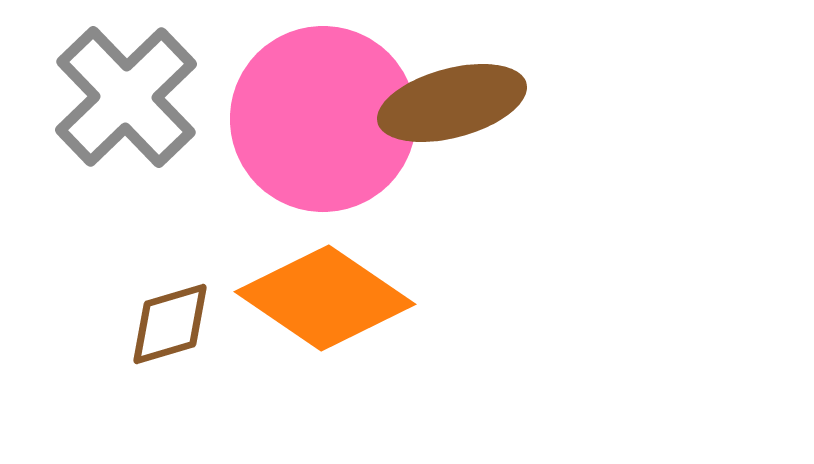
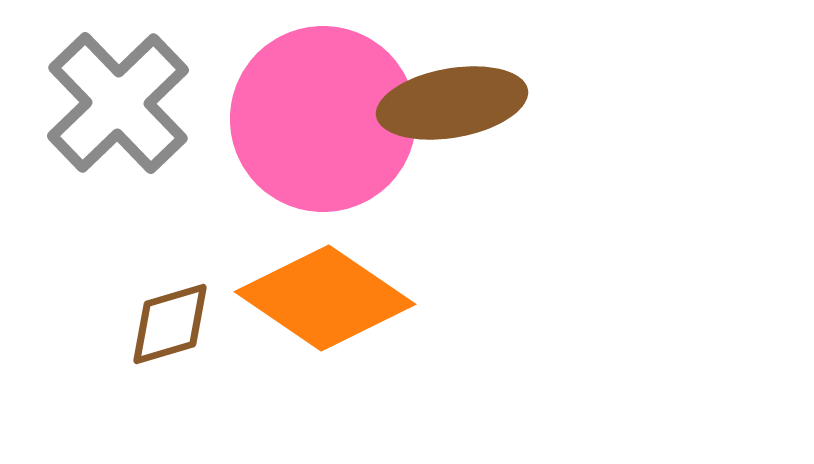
gray cross: moved 8 px left, 6 px down
brown ellipse: rotated 5 degrees clockwise
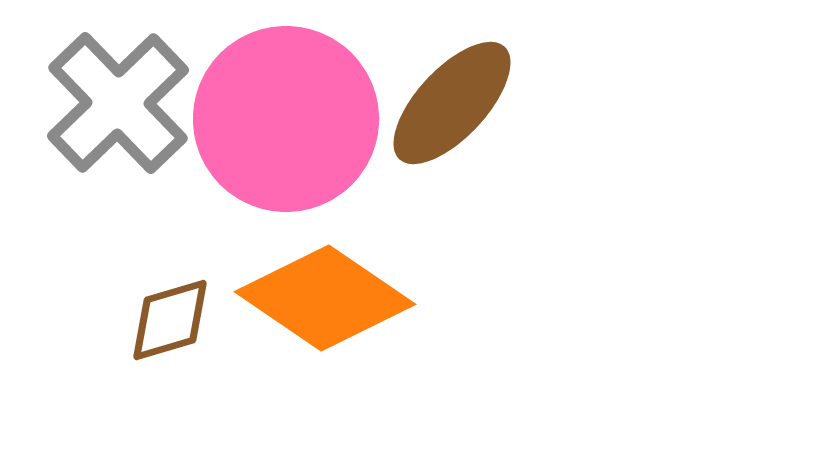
brown ellipse: rotated 37 degrees counterclockwise
pink circle: moved 37 px left
brown diamond: moved 4 px up
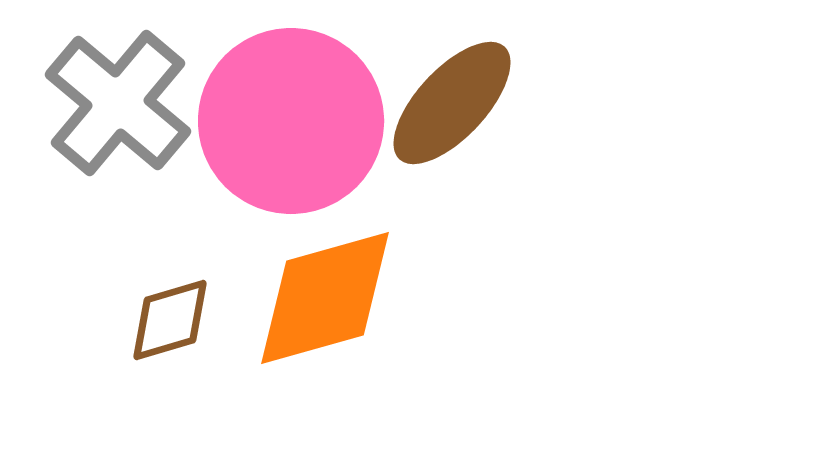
gray cross: rotated 6 degrees counterclockwise
pink circle: moved 5 px right, 2 px down
orange diamond: rotated 50 degrees counterclockwise
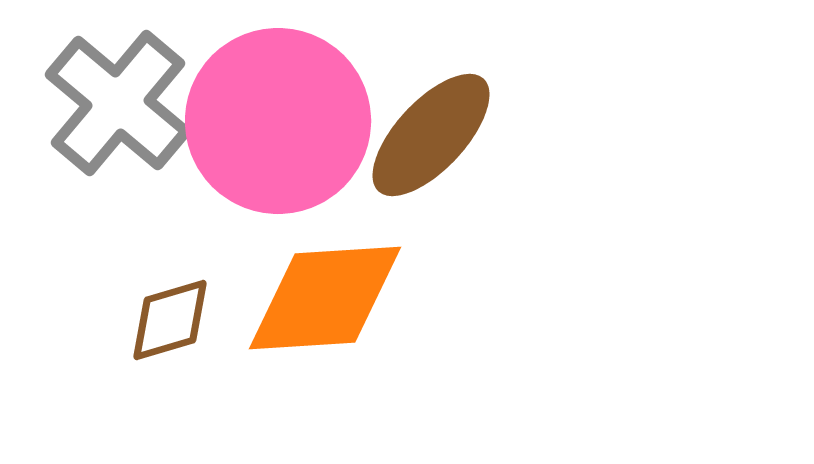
brown ellipse: moved 21 px left, 32 px down
pink circle: moved 13 px left
orange diamond: rotated 12 degrees clockwise
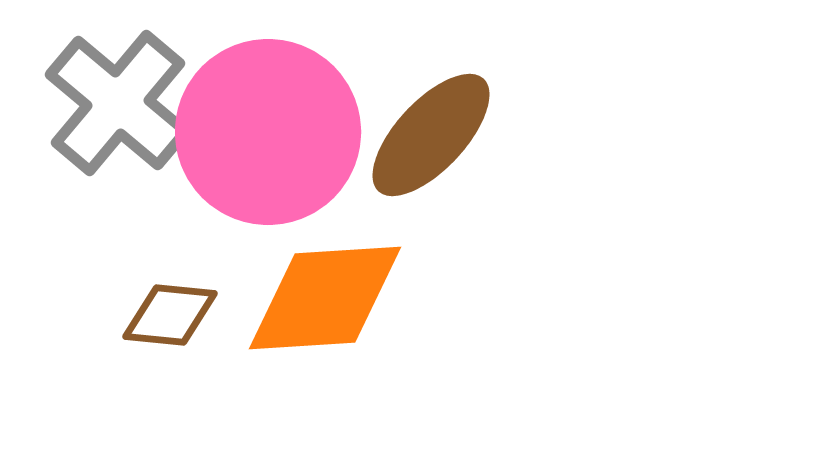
pink circle: moved 10 px left, 11 px down
brown diamond: moved 5 px up; rotated 22 degrees clockwise
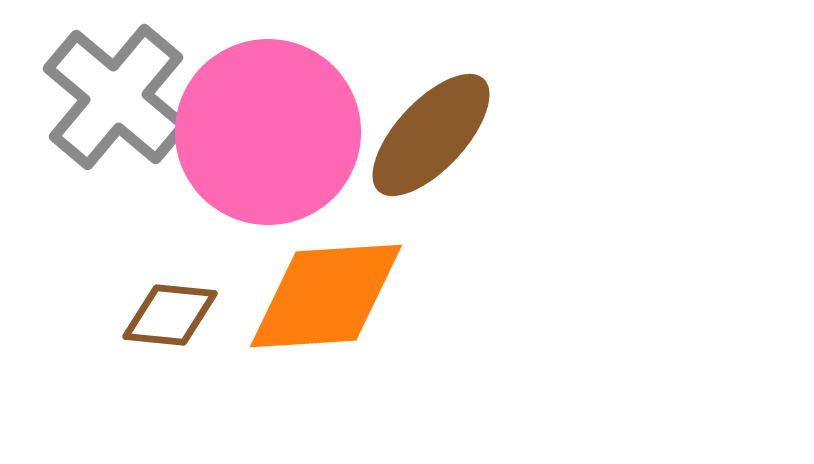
gray cross: moved 2 px left, 6 px up
orange diamond: moved 1 px right, 2 px up
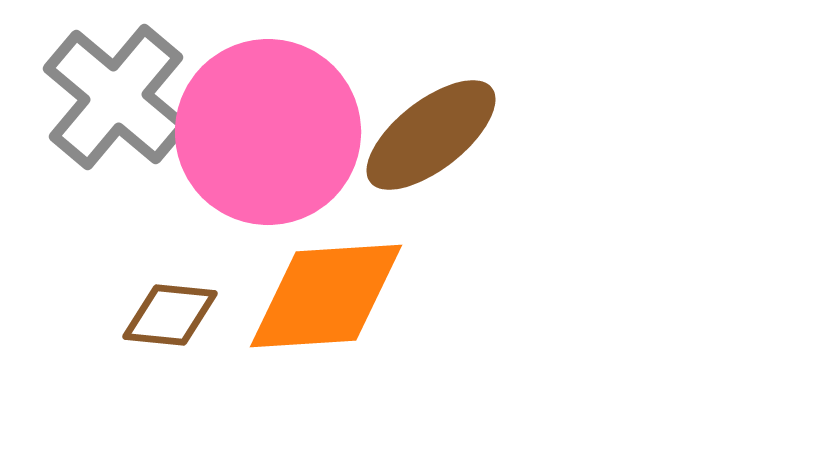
brown ellipse: rotated 9 degrees clockwise
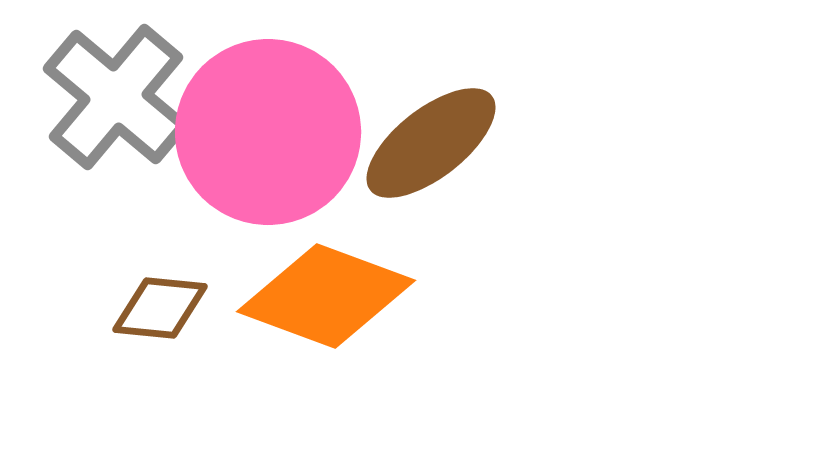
brown ellipse: moved 8 px down
orange diamond: rotated 24 degrees clockwise
brown diamond: moved 10 px left, 7 px up
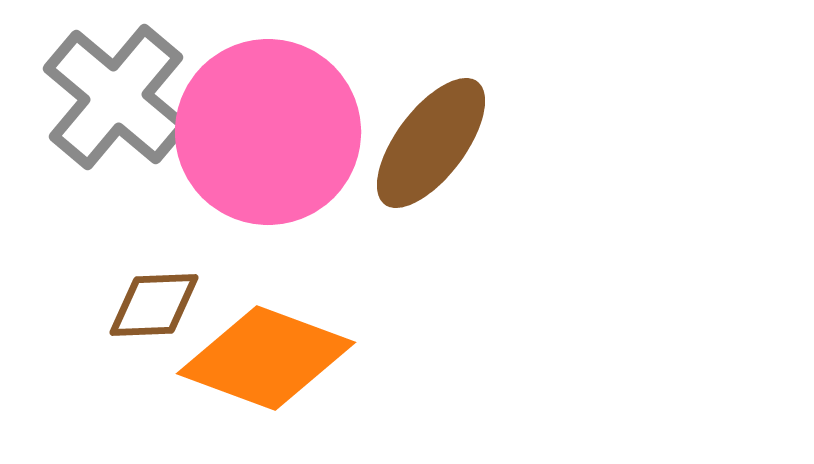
brown ellipse: rotated 15 degrees counterclockwise
orange diamond: moved 60 px left, 62 px down
brown diamond: moved 6 px left, 3 px up; rotated 8 degrees counterclockwise
